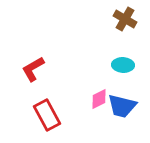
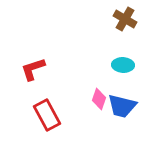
red L-shape: rotated 12 degrees clockwise
pink diamond: rotated 45 degrees counterclockwise
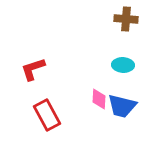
brown cross: moved 1 px right; rotated 25 degrees counterclockwise
pink diamond: rotated 15 degrees counterclockwise
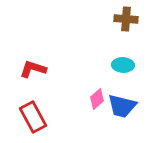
red L-shape: rotated 36 degrees clockwise
pink diamond: moved 2 px left; rotated 45 degrees clockwise
red rectangle: moved 14 px left, 2 px down
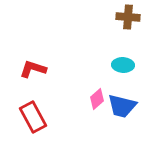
brown cross: moved 2 px right, 2 px up
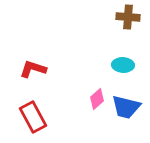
blue trapezoid: moved 4 px right, 1 px down
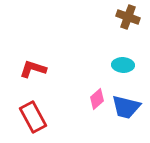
brown cross: rotated 15 degrees clockwise
